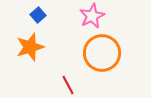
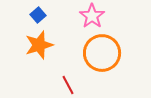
pink star: rotated 10 degrees counterclockwise
orange star: moved 9 px right, 2 px up
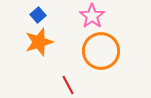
orange star: moved 3 px up
orange circle: moved 1 px left, 2 px up
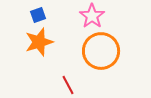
blue square: rotated 21 degrees clockwise
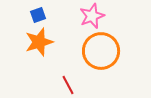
pink star: rotated 15 degrees clockwise
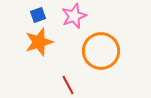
pink star: moved 18 px left
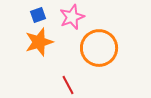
pink star: moved 2 px left, 1 px down
orange circle: moved 2 px left, 3 px up
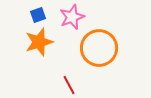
red line: moved 1 px right
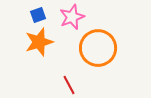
orange circle: moved 1 px left
